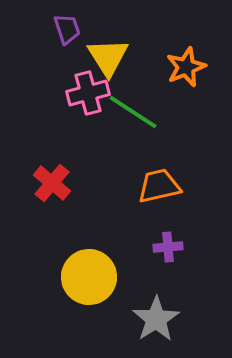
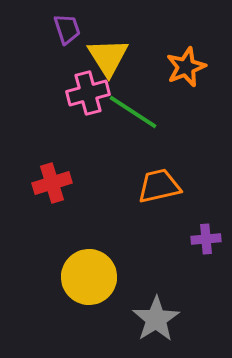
red cross: rotated 33 degrees clockwise
purple cross: moved 38 px right, 8 px up
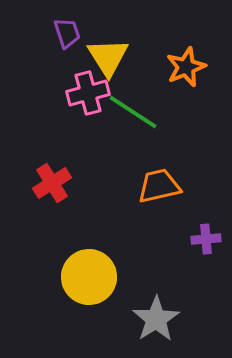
purple trapezoid: moved 4 px down
red cross: rotated 15 degrees counterclockwise
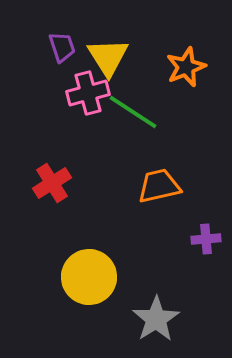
purple trapezoid: moved 5 px left, 14 px down
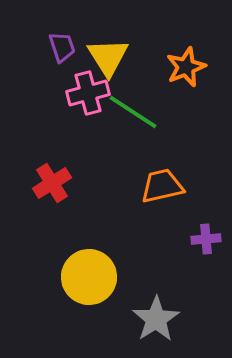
orange trapezoid: moved 3 px right
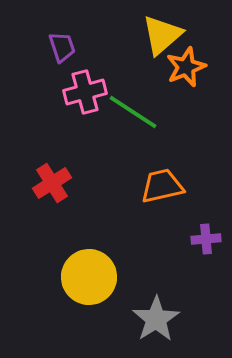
yellow triangle: moved 54 px right, 22 px up; rotated 21 degrees clockwise
pink cross: moved 3 px left, 1 px up
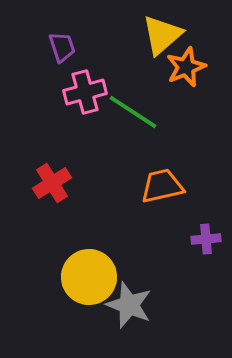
gray star: moved 27 px left, 14 px up; rotated 18 degrees counterclockwise
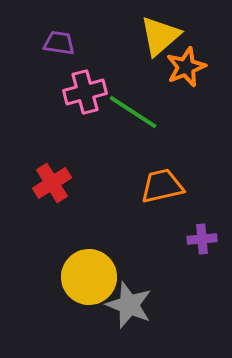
yellow triangle: moved 2 px left, 1 px down
purple trapezoid: moved 3 px left, 4 px up; rotated 64 degrees counterclockwise
purple cross: moved 4 px left
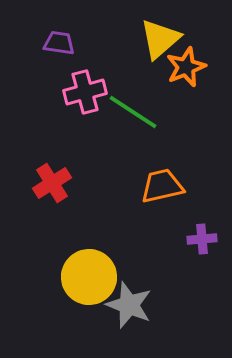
yellow triangle: moved 3 px down
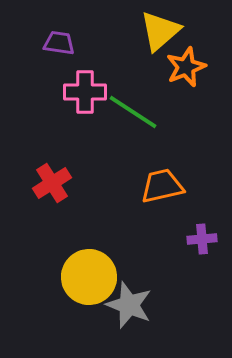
yellow triangle: moved 8 px up
pink cross: rotated 15 degrees clockwise
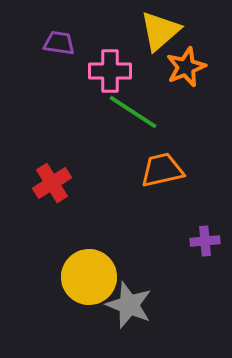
pink cross: moved 25 px right, 21 px up
orange trapezoid: moved 16 px up
purple cross: moved 3 px right, 2 px down
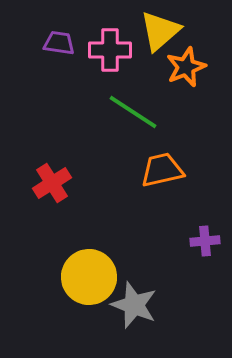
pink cross: moved 21 px up
gray star: moved 5 px right
